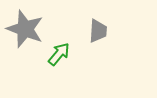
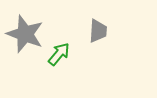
gray star: moved 5 px down
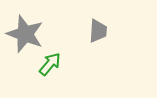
green arrow: moved 9 px left, 10 px down
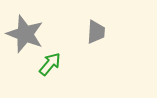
gray trapezoid: moved 2 px left, 1 px down
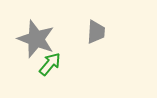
gray star: moved 11 px right, 5 px down
